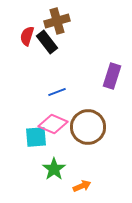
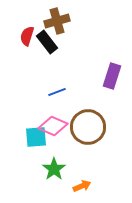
pink diamond: moved 2 px down
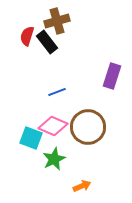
cyan square: moved 5 px left, 1 px down; rotated 25 degrees clockwise
green star: moved 10 px up; rotated 10 degrees clockwise
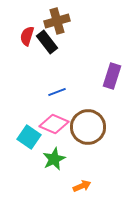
pink diamond: moved 1 px right, 2 px up
cyan square: moved 2 px left, 1 px up; rotated 15 degrees clockwise
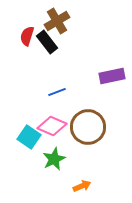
brown cross: rotated 15 degrees counterclockwise
purple rectangle: rotated 60 degrees clockwise
pink diamond: moved 2 px left, 2 px down
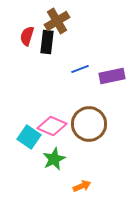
black rectangle: rotated 45 degrees clockwise
blue line: moved 23 px right, 23 px up
brown circle: moved 1 px right, 3 px up
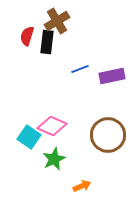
brown circle: moved 19 px right, 11 px down
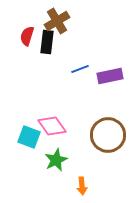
purple rectangle: moved 2 px left
pink diamond: rotated 32 degrees clockwise
cyan square: rotated 15 degrees counterclockwise
green star: moved 2 px right, 1 px down
orange arrow: rotated 108 degrees clockwise
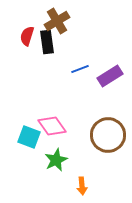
black rectangle: rotated 15 degrees counterclockwise
purple rectangle: rotated 20 degrees counterclockwise
